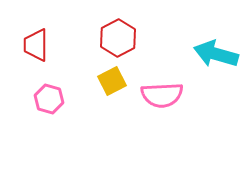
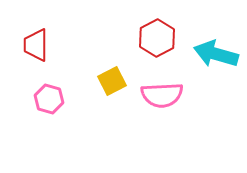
red hexagon: moved 39 px right
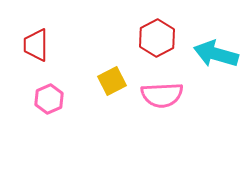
pink hexagon: rotated 20 degrees clockwise
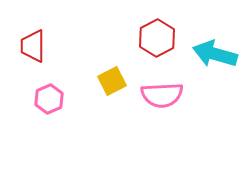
red trapezoid: moved 3 px left, 1 px down
cyan arrow: moved 1 px left
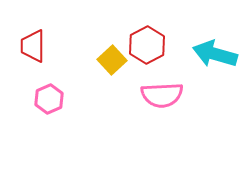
red hexagon: moved 10 px left, 7 px down
yellow square: moved 21 px up; rotated 16 degrees counterclockwise
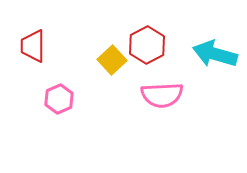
pink hexagon: moved 10 px right
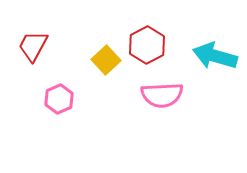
red trapezoid: rotated 28 degrees clockwise
cyan arrow: moved 2 px down
yellow square: moved 6 px left
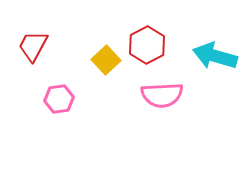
pink hexagon: rotated 16 degrees clockwise
